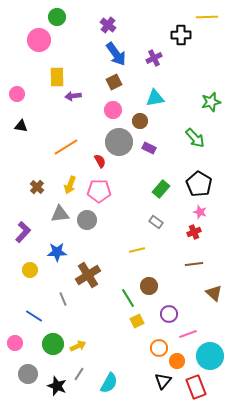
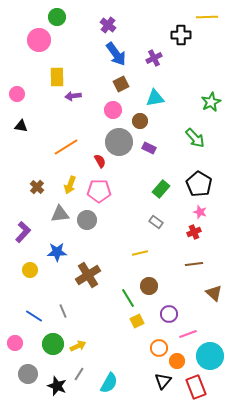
brown square at (114, 82): moved 7 px right, 2 px down
green star at (211, 102): rotated 12 degrees counterclockwise
yellow line at (137, 250): moved 3 px right, 3 px down
gray line at (63, 299): moved 12 px down
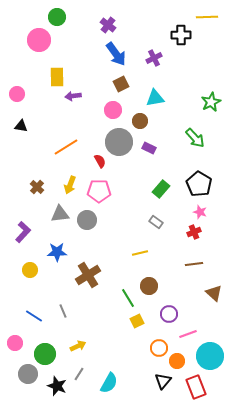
green circle at (53, 344): moved 8 px left, 10 px down
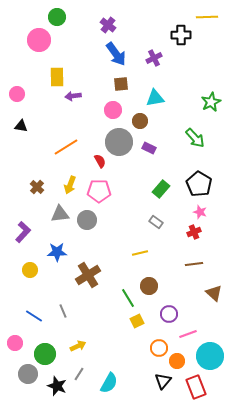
brown square at (121, 84): rotated 21 degrees clockwise
